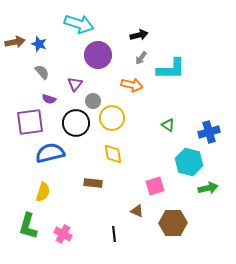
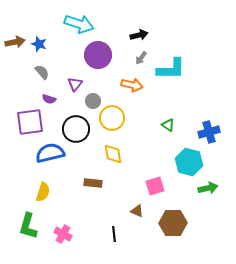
black circle: moved 6 px down
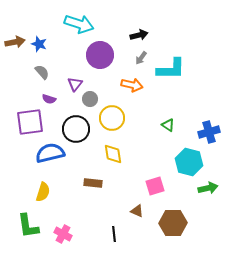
purple circle: moved 2 px right
gray circle: moved 3 px left, 2 px up
green L-shape: rotated 24 degrees counterclockwise
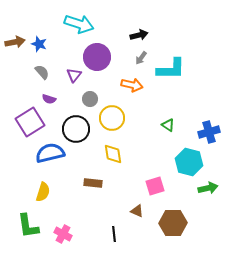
purple circle: moved 3 px left, 2 px down
purple triangle: moved 1 px left, 9 px up
purple square: rotated 24 degrees counterclockwise
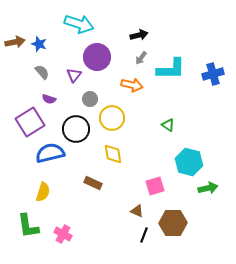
blue cross: moved 4 px right, 58 px up
brown rectangle: rotated 18 degrees clockwise
black line: moved 30 px right, 1 px down; rotated 28 degrees clockwise
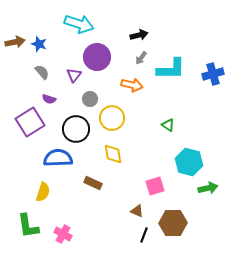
blue semicircle: moved 8 px right, 5 px down; rotated 12 degrees clockwise
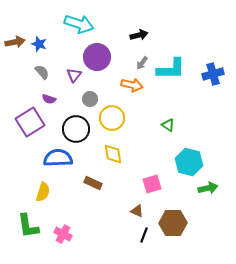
gray arrow: moved 1 px right, 5 px down
pink square: moved 3 px left, 2 px up
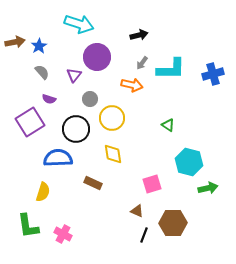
blue star: moved 2 px down; rotated 21 degrees clockwise
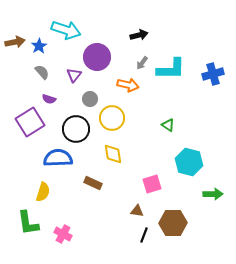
cyan arrow: moved 13 px left, 6 px down
orange arrow: moved 4 px left
green arrow: moved 5 px right, 6 px down; rotated 12 degrees clockwise
brown triangle: rotated 16 degrees counterclockwise
green L-shape: moved 3 px up
